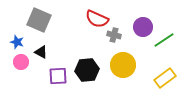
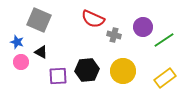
red semicircle: moved 4 px left
yellow circle: moved 6 px down
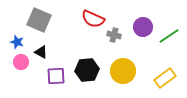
green line: moved 5 px right, 4 px up
purple square: moved 2 px left
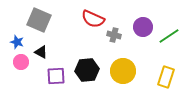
yellow rectangle: moved 1 px right, 1 px up; rotated 35 degrees counterclockwise
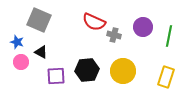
red semicircle: moved 1 px right, 3 px down
green line: rotated 45 degrees counterclockwise
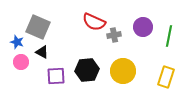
gray square: moved 1 px left, 7 px down
gray cross: rotated 24 degrees counterclockwise
black triangle: moved 1 px right
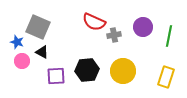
pink circle: moved 1 px right, 1 px up
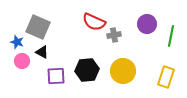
purple circle: moved 4 px right, 3 px up
green line: moved 2 px right
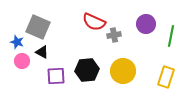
purple circle: moved 1 px left
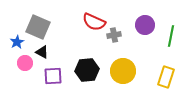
purple circle: moved 1 px left, 1 px down
blue star: rotated 24 degrees clockwise
pink circle: moved 3 px right, 2 px down
purple square: moved 3 px left
